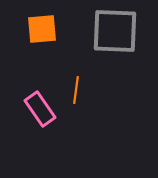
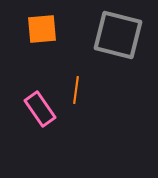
gray square: moved 3 px right, 4 px down; rotated 12 degrees clockwise
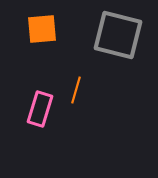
orange line: rotated 8 degrees clockwise
pink rectangle: rotated 52 degrees clockwise
